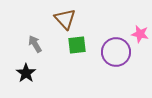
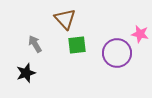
purple circle: moved 1 px right, 1 px down
black star: rotated 18 degrees clockwise
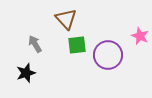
brown triangle: moved 1 px right
pink star: moved 2 px down; rotated 12 degrees clockwise
purple circle: moved 9 px left, 2 px down
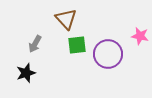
pink star: rotated 12 degrees counterclockwise
gray arrow: rotated 120 degrees counterclockwise
purple circle: moved 1 px up
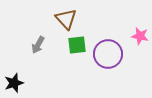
gray arrow: moved 3 px right, 1 px down
black star: moved 12 px left, 10 px down
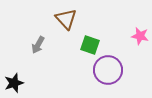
green square: moved 13 px right; rotated 24 degrees clockwise
purple circle: moved 16 px down
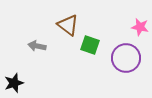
brown triangle: moved 2 px right, 6 px down; rotated 10 degrees counterclockwise
pink star: moved 9 px up
gray arrow: moved 1 px left, 1 px down; rotated 72 degrees clockwise
purple circle: moved 18 px right, 12 px up
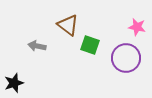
pink star: moved 3 px left
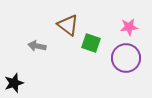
pink star: moved 8 px left; rotated 18 degrees counterclockwise
green square: moved 1 px right, 2 px up
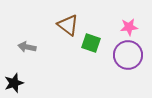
gray arrow: moved 10 px left, 1 px down
purple circle: moved 2 px right, 3 px up
